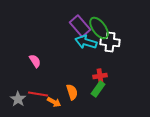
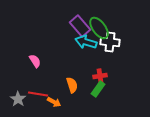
orange semicircle: moved 7 px up
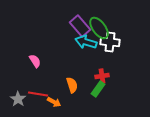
red cross: moved 2 px right
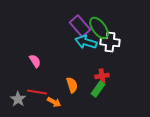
red line: moved 1 px left, 2 px up
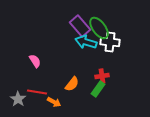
orange semicircle: moved 1 px up; rotated 56 degrees clockwise
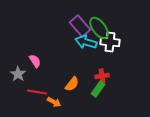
gray star: moved 25 px up
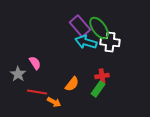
pink semicircle: moved 2 px down
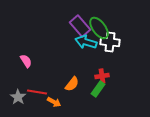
pink semicircle: moved 9 px left, 2 px up
gray star: moved 23 px down
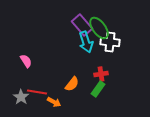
purple rectangle: moved 2 px right, 1 px up
cyan arrow: rotated 125 degrees counterclockwise
red cross: moved 1 px left, 2 px up
gray star: moved 3 px right
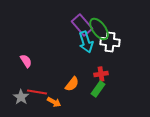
green ellipse: moved 1 px down
